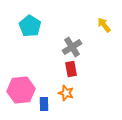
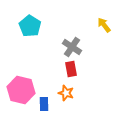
gray cross: rotated 24 degrees counterclockwise
pink hexagon: rotated 20 degrees clockwise
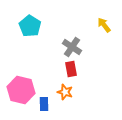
orange star: moved 1 px left, 1 px up
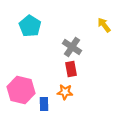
orange star: rotated 14 degrees counterclockwise
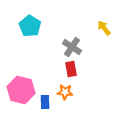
yellow arrow: moved 3 px down
blue rectangle: moved 1 px right, 2 px up
